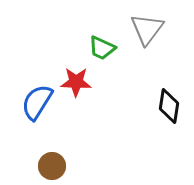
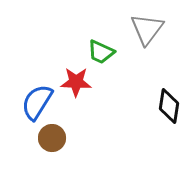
green trapezoid: moved 1 px left, 4 px down
brown circle: moved 28 px up
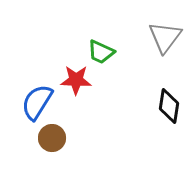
gray triangle: moved 18 px right, 8 px down
red star: moved 2 px up
